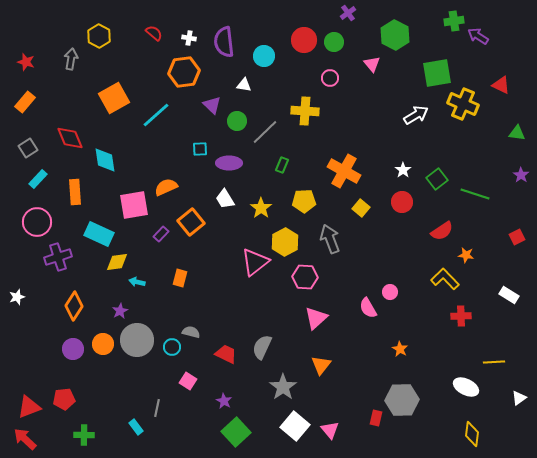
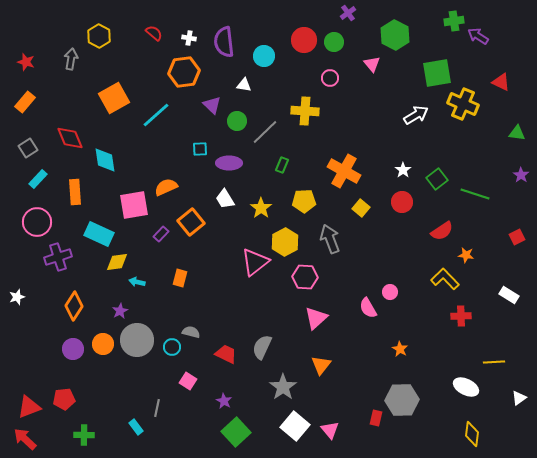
red triangle at (501, 85): moved 3 px up
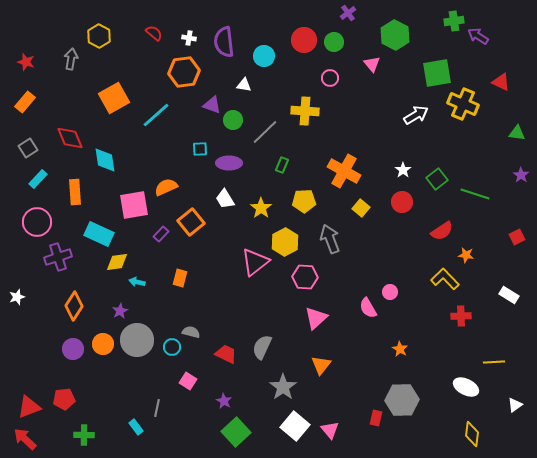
purple triangle at (212, 105): rotated 24 degrees counterclockwise
green circle at (237, 121): moved 4 px left, 1 px up
white triangle at (519, 398): moved 4 px left, 7 px down
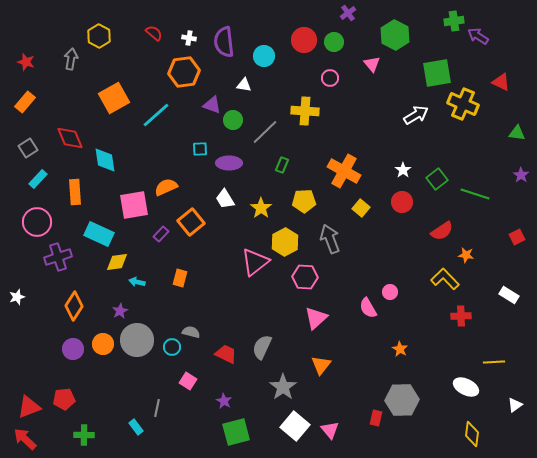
green square at (236, 432): rotated 28 degrees clockwise
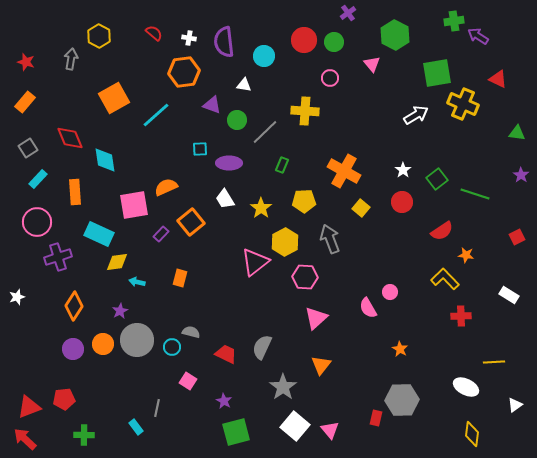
red triangle at (501, 82): moved 3 px left, 3 px up
green circle at (233, 120): moved 4 px right
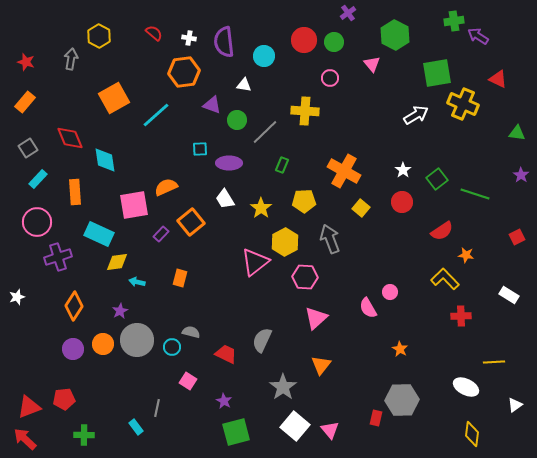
gray semicircle at (262, 347): moved 7 px up
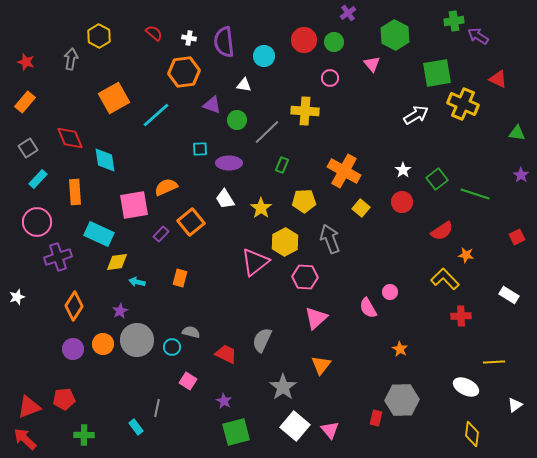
gray line at (265, 132): moved 2 px right
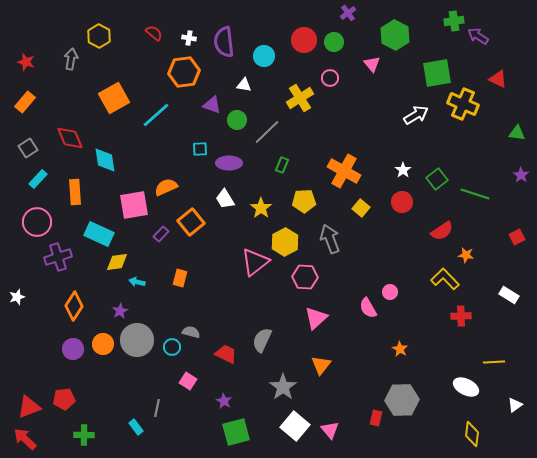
yellow cross at (305, 111): moved 5 px left, 13 px up; rotated 36 degrees counterclockwise
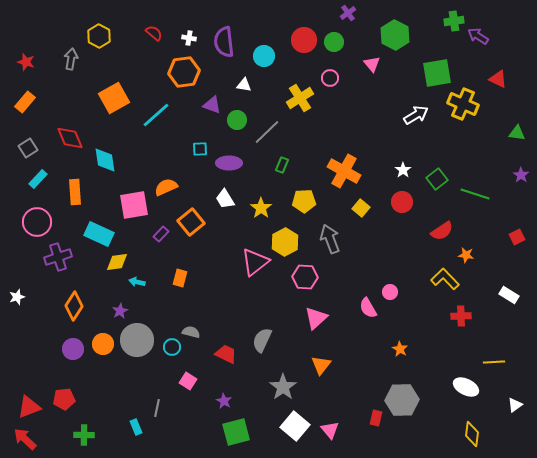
cyan rectangle at (136, 427): rotated 14 degrees clockwise
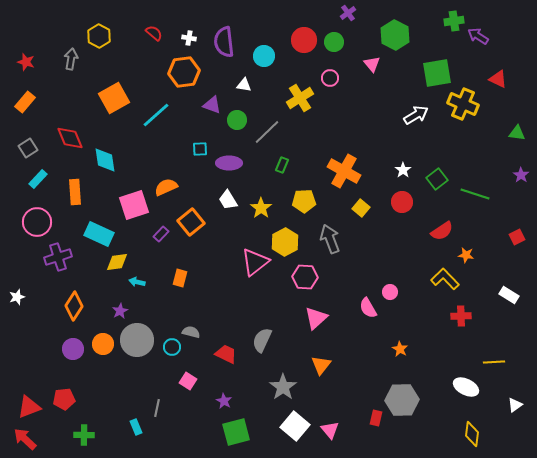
white trapezoid at (225, 199): moved 3 px right, 1 px down
pink square at (134, 205): rotated 8 degrees counterclockwise
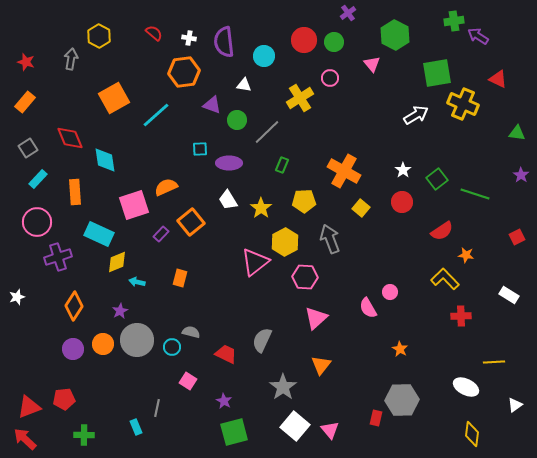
yellow diamond at (117, 262): rotated 15 degrees counterclockwise
green square at (236, 432): moved 2 px left
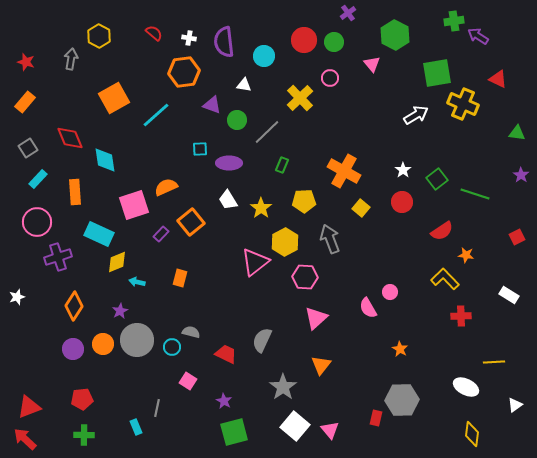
yellow cross at (300, 98): rotated 12 degrees counterclockwise
red pentagon at (64, 399): moved 18 px right
